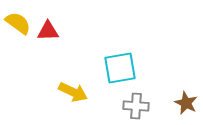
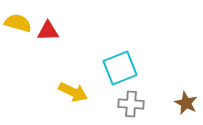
yellow semicircle: rotated 20 degrees counterclockwise
cyan square: rotated 12 degrees counterclockwise
gray cross: moved 5 px left, 2 px up
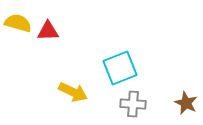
gray cross: moved 2 px right
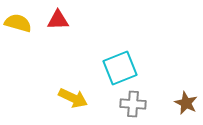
red triangle: moved 10 px right, 11 px up
yellow arrow: moved 6 px down
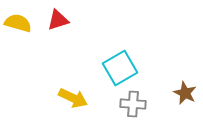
red triangle: rotated 15 degrees counterclockwise
cyan square: rotated 8 degrees counterclockwise
brown star: moved 1 px left, 10 px up
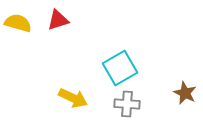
gray cross: moved 6 px left
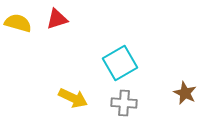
red triangle: moved 1 px left, 1 px up
cyan square: moved 5 px up
gray cross: moved 3 px left, 1 px up
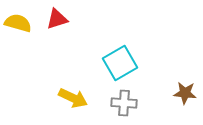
brown star: rotated 20 degrees counterclockwise
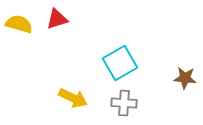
yellow semicircle: moved 1 px right, 1 px down
brown star: moved 15 px up
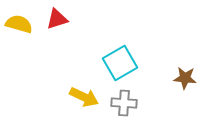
yellow arrow: moved 11 px right, 1 px up
